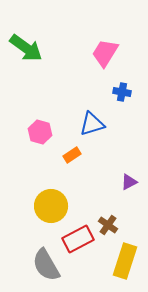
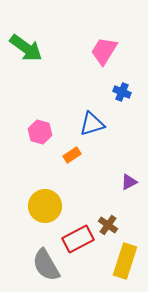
pink trapezoid: moved 1 px left, 2 px up
blue cross: rotated 12 degrees clockwise
yellow circle: moved 6 px left
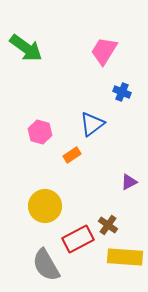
blue triangle: rotated 20 degrees counterclockwise
yellow rectangle: moved 4 px up; rotated 76 degrees clockwise
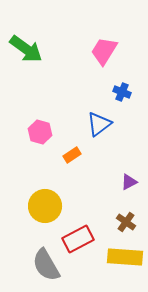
green arrow: moved 1 px down
blue triangle: moved 7 px right
brown cross: moved 18 px right, 3 px up
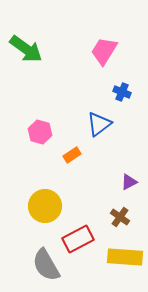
brown cross: moved 6 px left, 5 px up
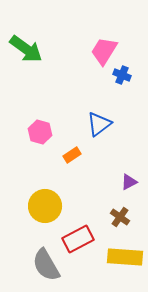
blue cross: moved 17 px up
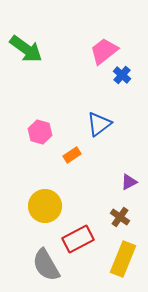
pink trapezoid: rotated 20 degrees clockwise
blue cross: rotated 18 degrees clockwise
yellow rectangle: moved 2 px left, 2 px down; rotated 72 degrees counterclockwise
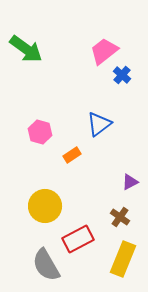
purple triangle: moved 1 px right
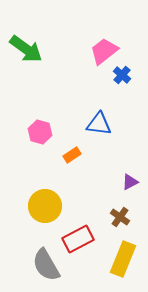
blue triangle: rotated 44 degrees clockwise
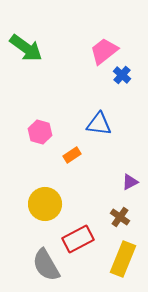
green arrow: moved 1 px up
yellow circle: moved 2 px up
